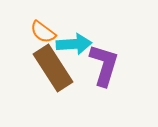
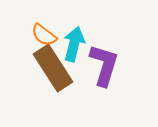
orange semicircle: moved 1 px right, 3 px down
cyan arrow: rotated 72 degrees counterclockwise
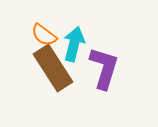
purple L-shape: moved 3 px down
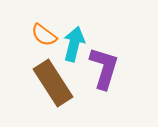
brown rectangle: moved 15 px down
